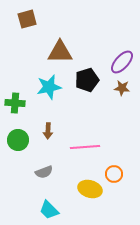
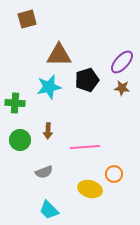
brown triangle: moved 1 px left, 3 px down
green circle: moved 2 px right
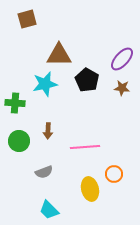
purple ellipse: moved 3 px up
black pentagon: rotated 25 degrees counterclockwise
cyan star: moved 4 px left, 3 px up
green circle: moved 1 px left, 1 px down
yellow ellipse: rotated 60 degrees clockwise
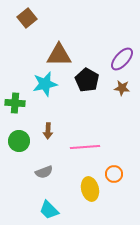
brown square: moved 1 px up; rotated 24 degrees counterclockwise
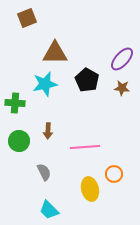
brown square: rotated 18 degrees clockwise
brown triangle: moved 4 px left, 2 px up
gray semicircle: rotated 96 degrees counterclockwise
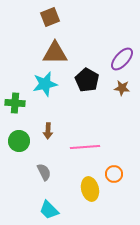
brown square: moved 23 px right, 1 px up
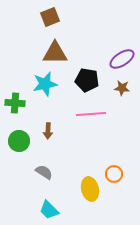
purple ellipse: rotated 15 degrees clockwise
black pentagon: rotated 20 degrees counterclockwise
pink line: moved 6 px right, 33 px up
gray semicircle: rotated 30 degrees counterclockwise
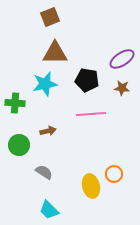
brown arrow: rotated 105 degrees counterclockwise
green circle: moved 4 px down
yellow ellipse: moved 1 px right, 3 px up
